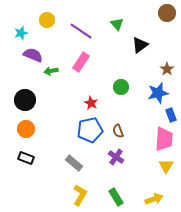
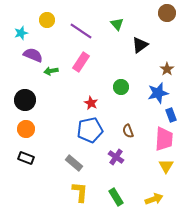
brown semicircle: moved 10 px right
yellow L-shape: moved 3 px up; rotated 25 degrees counterclockwise
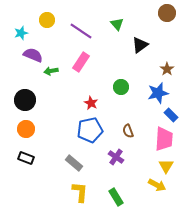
blue rectangle: rotated 24 degrees counterclockwise
yellow arrow: moved 3 px right, 14 px up; rotated 48 degrees clockwise
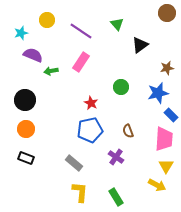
brown star: moved 1 px up; rotated 24 degrees clockwise
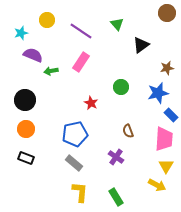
black triangle: moved 1 px right
blue pentagon: moved 15 px left, 4 px down
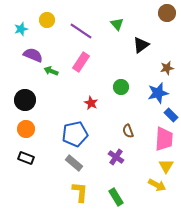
cyan star: moved 4 px up
green arrow: rotated 32 degrees clockwise
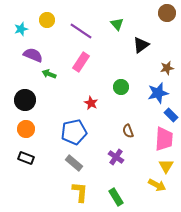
green arrow: moved 2 px left, 3 px down
blue pentagon: moved 1 px left, 2 px up
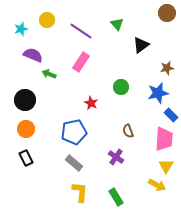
black rectangle: rotated 42 degrees clockwise
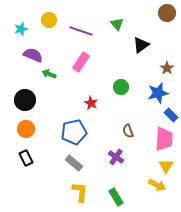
yellow circle: moved 2 px right
purple line: rotated 15 degrees counterclockwise
brown star: rotated 24 degrees counterclockwise
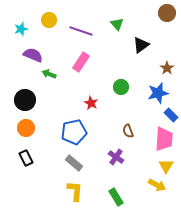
orange circle: moved 1 px up
yellow L-shape: moved 5 px left, 1 px up
